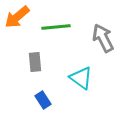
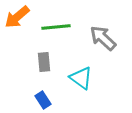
gray arrow: rotated 20 degrees counterclockwise
gray rectangle: moved 9 px right
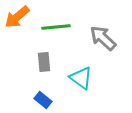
blue rectangle: rotated 18 degrees counterclockwise
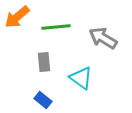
gray arrow: rotated 12 degrees counterclockwise
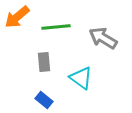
blue rectangle: moved 1 px right
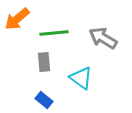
orange arrow: moved 2 px down
green line: moved 2 px left, 6 px down
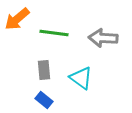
green line: rotated 12 degrees clockwise
gray arrow: rotated 28 degrees counterclockwise
gray rectangle: moved 8 px down
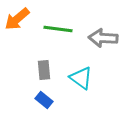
green line: moved 4 px right, 4 px up
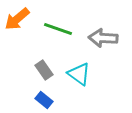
green line: rotated 12 degrees clockwise
gray rectangle: rotated 30 degrees counterclockwise
cyan triangle: moved 2 px left, 4 px up
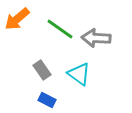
green line: moved 2 px right; rotated 16 degrees clockwise
gray arrow: moved 7 px left
gray rectangle: moved 2 px left
blue rectangle: moved 3 px right; rotated 12 degrees counterclockwise
